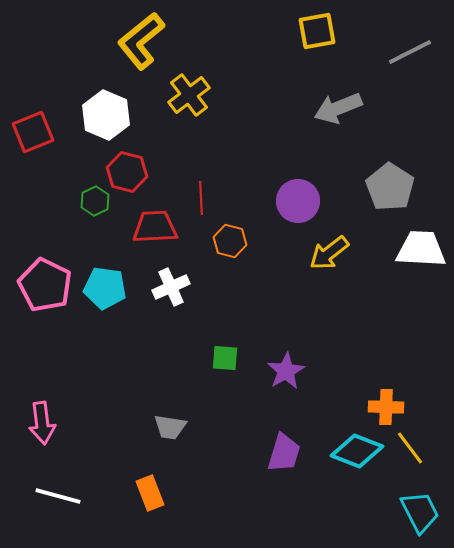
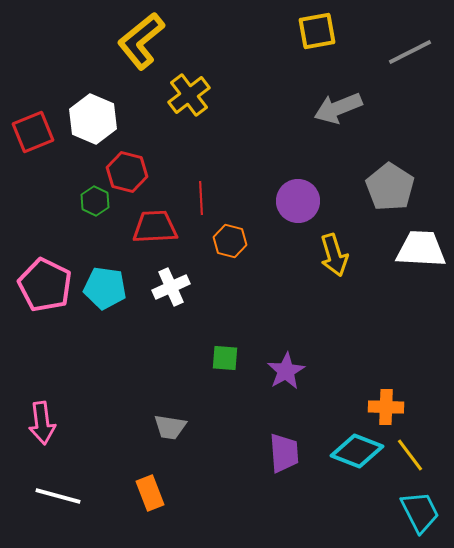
white hexagon: moved 13 px left, 4 px down
green hexagon: rotated 8 degrees counterclockwise
yellow arrow: moved 5 px right, 2 px down; rotated 69 degrees counterclockwise
yellow line: moved 7 px down
purple trapezoid: rotated 21 degrees counterclockwise
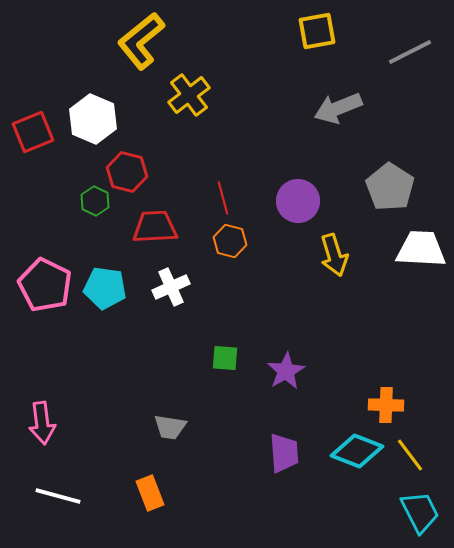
red line: moved 22 px right; rotated 12 degrees counterclockwise
orange cross: moved 2 px up
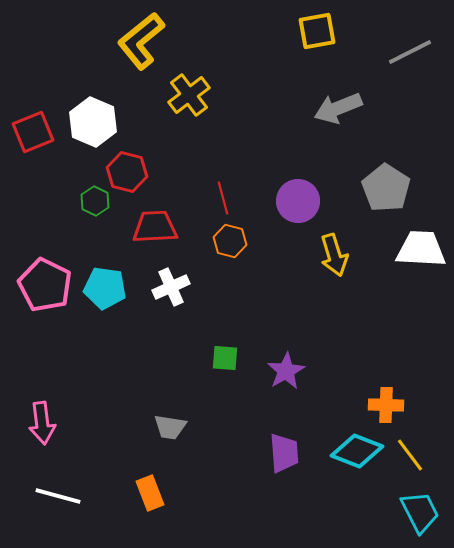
white hexagon: moved 3 px down
gray pentagon: moved 4 px left, 1 px down
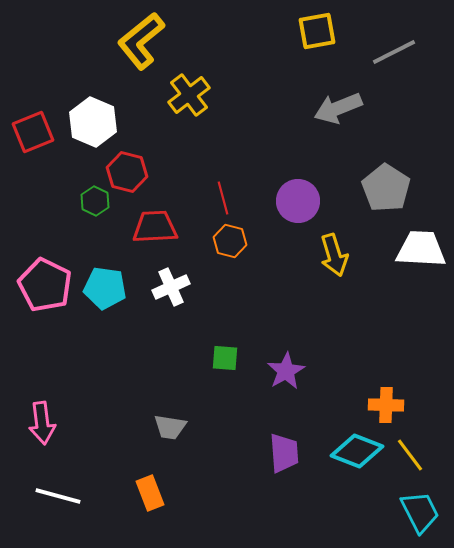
gray line: moved 16 px left
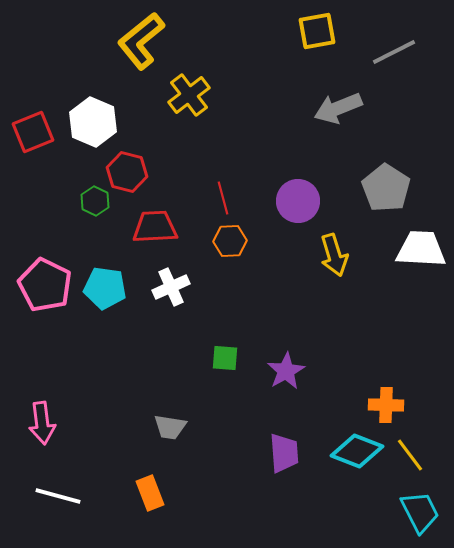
orange hexagon: rotated 16 degrees counterclockwise
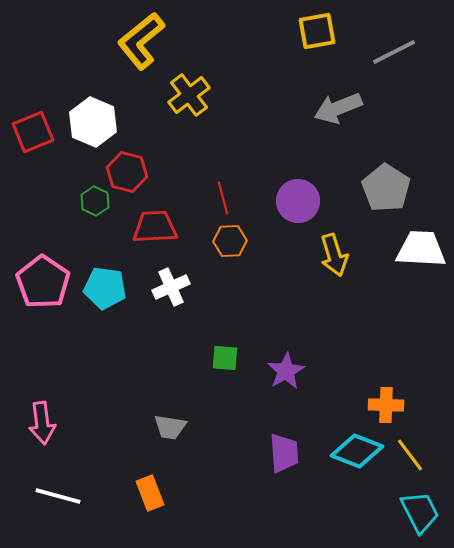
pink pentagon: moved 2 px left, 3 px up; rotated 8 degrees clockwise
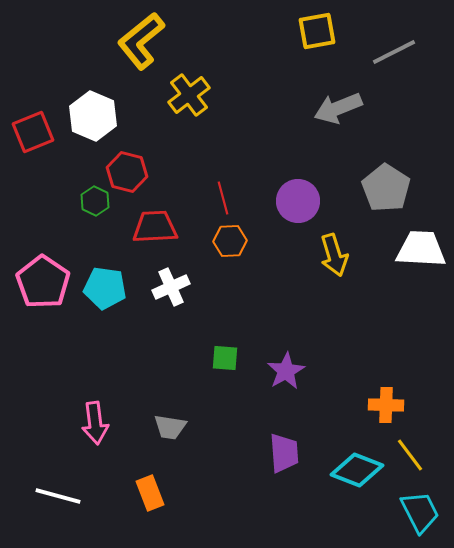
white hexagon: moved 6 px up
pink arrow: moved 53 px right
cyan diamond: moved 19 px down
